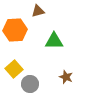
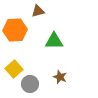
brown star: moved 6 px left
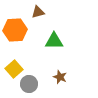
brown triangle: moved 1 px down
gray circle: moved 1 px left
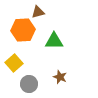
orange hexagon: moved 8 px right
yellow square: moved 6 px up
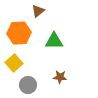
brown triangle: moved 1 px up; rotated 24 degrees counterclockwise
orange hexagon: moved 4 px left, 3 px down
brown star: rotated 16 degrees counterclockwise
gray circle: moved 1 px left, 1 px down
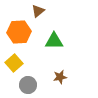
orange hexagon: moved 1 px up
brown star: rotated 16 degrees counterclockwise
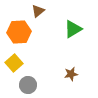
green triangle: moved 19 px right, 12 px up; rotated 30 degrees counterclockwise
brown star: moved 11 px right, 3 px up
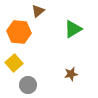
orange hexagon: rotated 10 degrees clockwise
